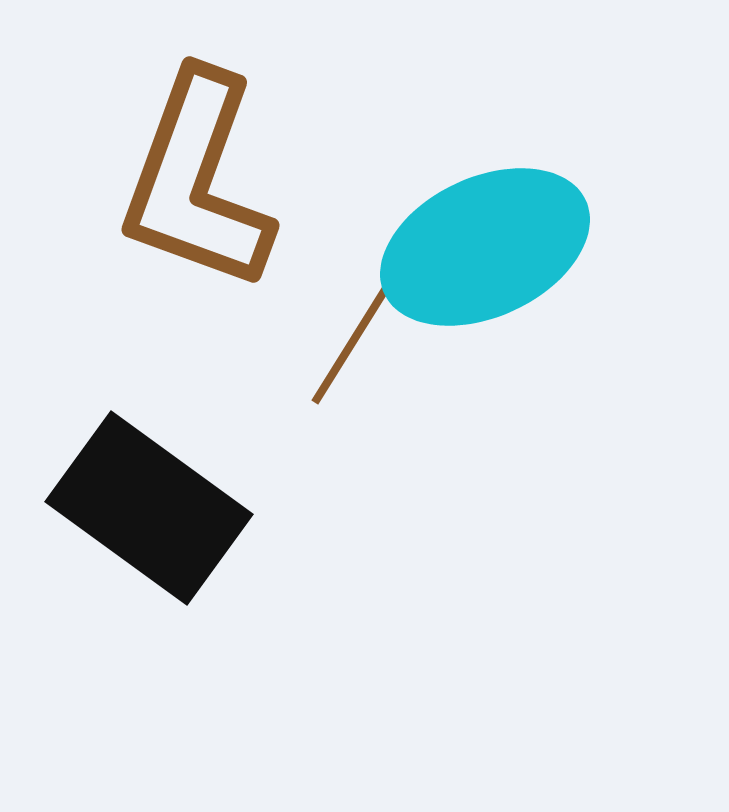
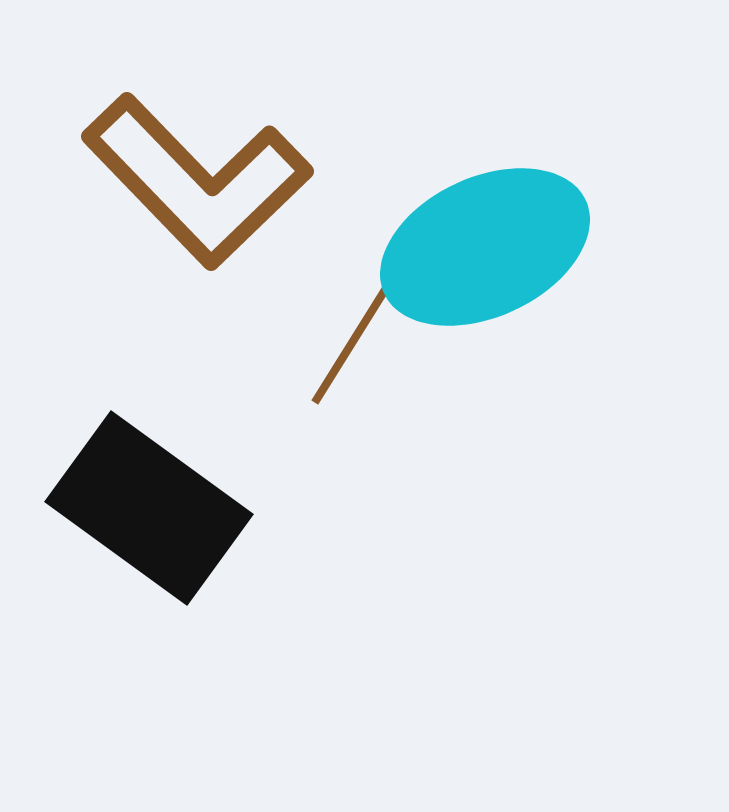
brown L-shape: rotated 64 degrees counterclockwise
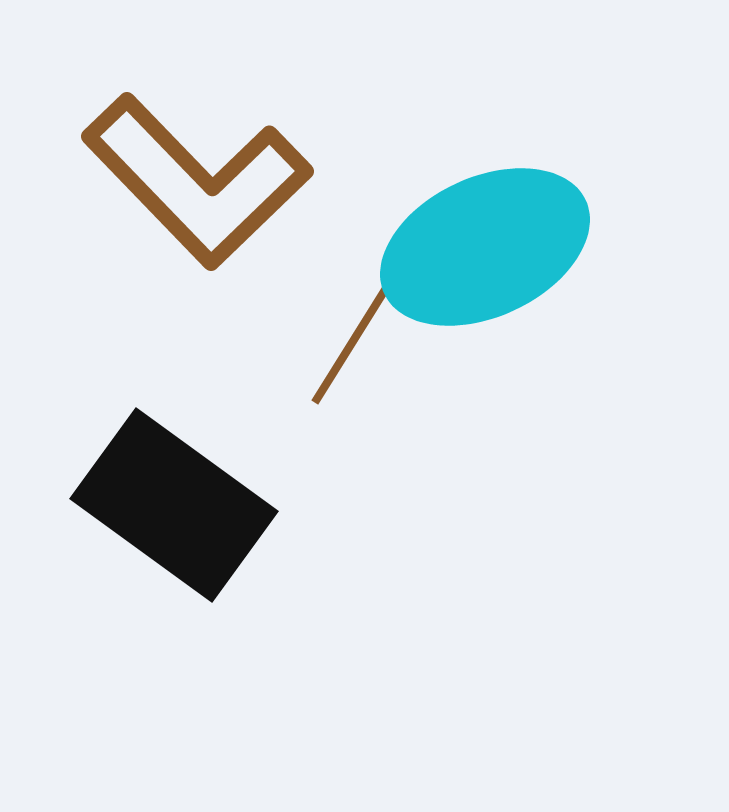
black rectangle: moved 25 px right, 3 px up
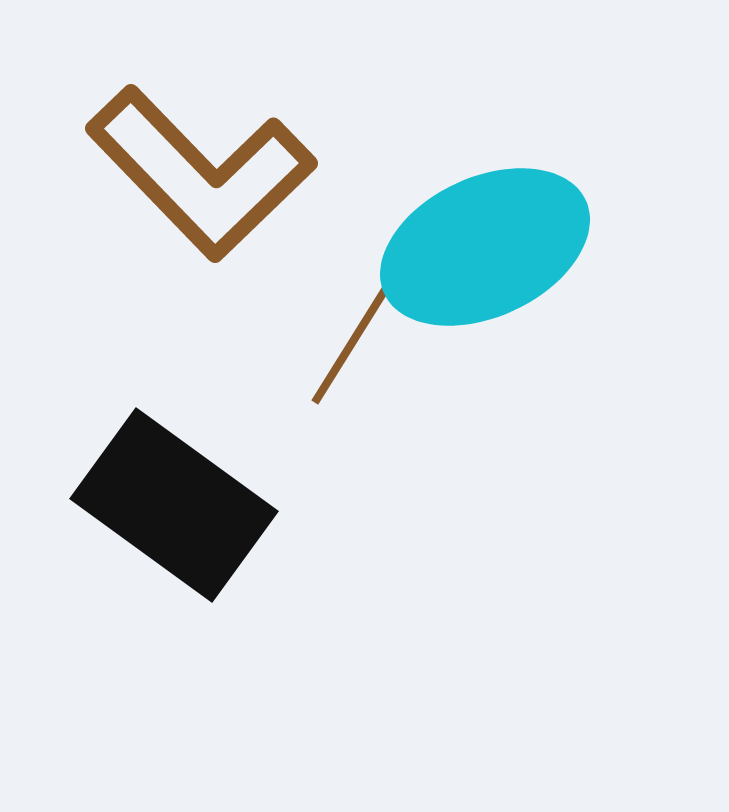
brown L-shape: moved 4 px right, 8 px up
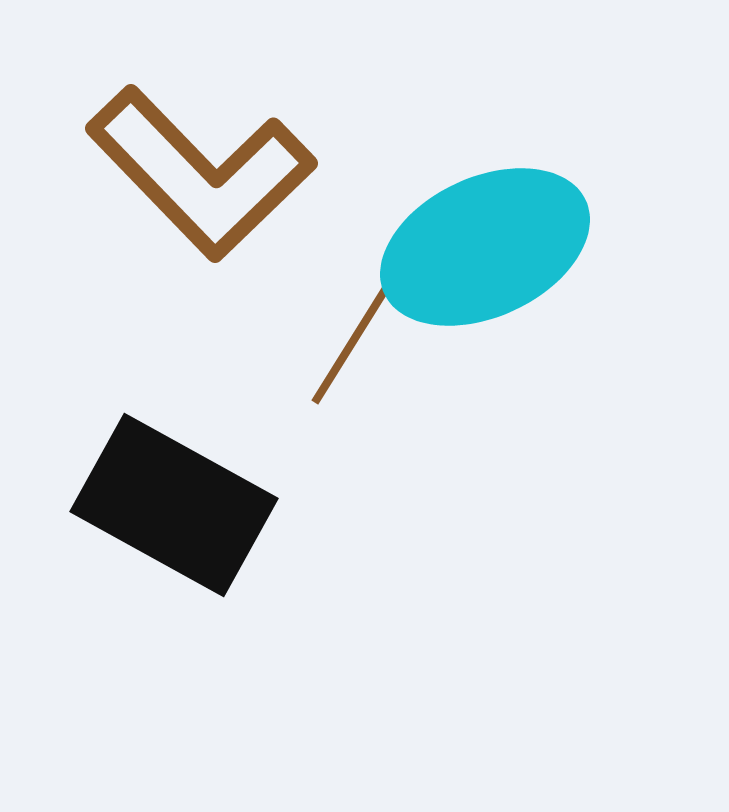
black rectangle: rotated 7 degrees counterclockwise
